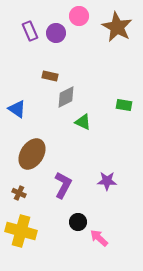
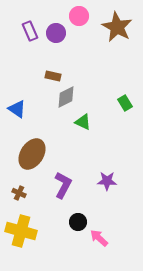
brown rectangle: moved 3 px right
green rectangle: moved 1 px right, 2 px up; rotated 49 degrees clockwise
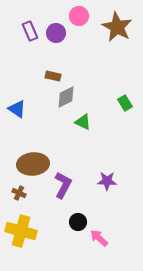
brown ellipse: moved 1 px right, 10 px down; rotated 52 degrees clockwise
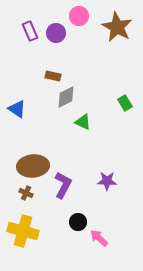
brown ellipse: moved 2 px down
brown cross: moved 7 px right
yellow cross: moved 2 px right
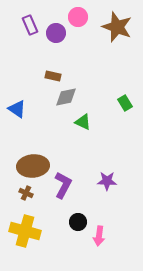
pink circle: moved 1 px left, 1 px down
brown star: rotated 8 degrees counterclockwise
purple rectangle: moved 6 px up
gray diamond: rotated 15 degrees clockwise
yellow cross: moved 2 px right
pink arrow: moved 2 px up; rotated 126 degrees counterclockwise
